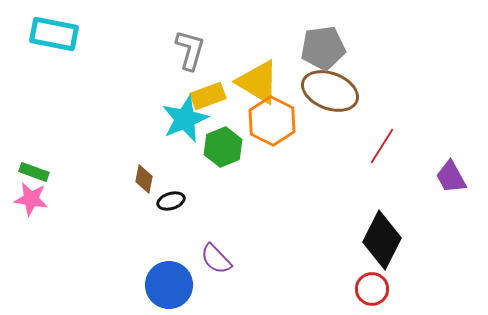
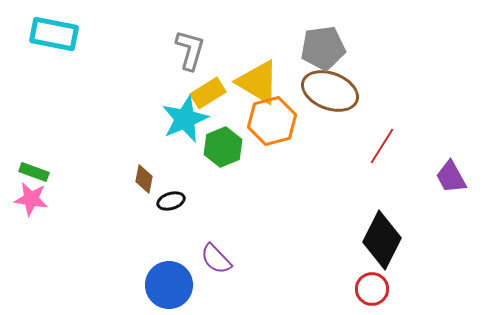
yellow rectangle: moved 3 px up; rotated 12 degrees counterclockwise
orange hexagon: rotated 18 degrees clockwise
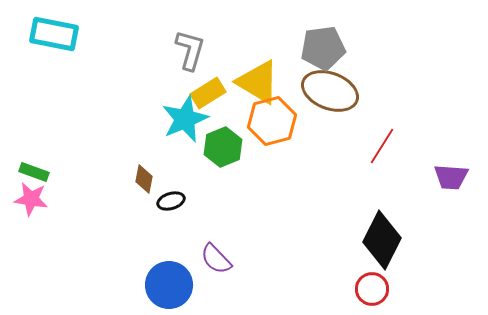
purple trapezoid: rotated 57 degrees counterclockwise
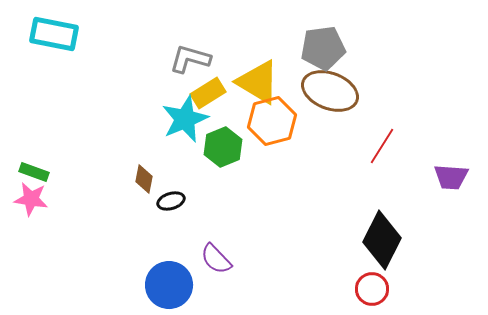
gray L-shape: moved 9 px down; rotated 90 degrees counterclockwise
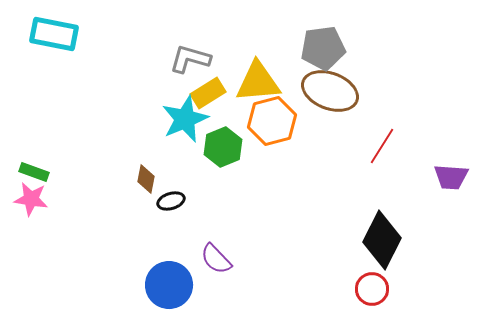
yellow triangle: rotated 36 degrees counterclockwise
brown diamond: moved 2 px right
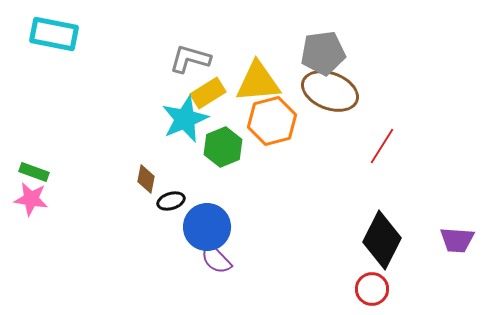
gray pentagon: moved 5 px down
purple trapezoid: moved 6 px right, 63 px down
blue circle: moved 38 px right, 58 px up
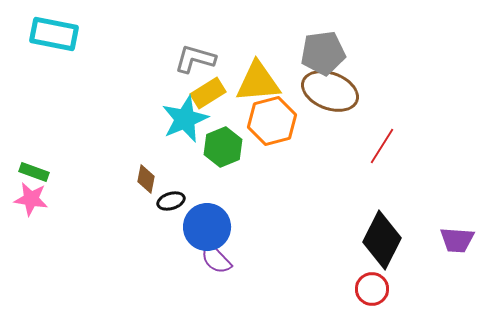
gray L-shape: moved 5 px right
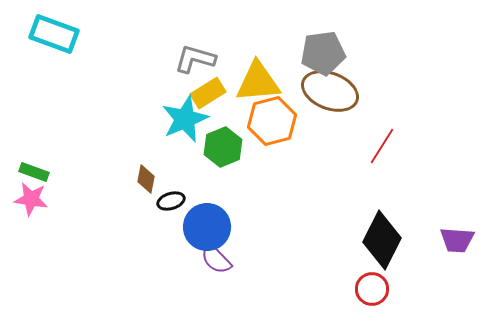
cyan rectangle: rotated 9 degrees clockwise
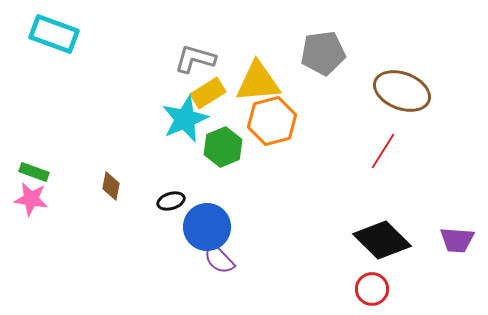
brown ellipse: moved 72 px right
red line: moved 1 px right, 5 px down
brown diamond: moved 35 px left, 7 px down
black diamond: rotated 72 degrees counterclockwise
purple semicircle: moved 3 px right
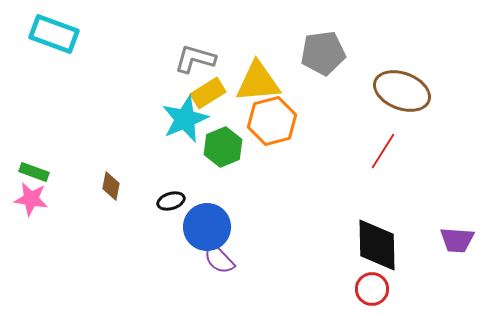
black diamond: moved 5 px left, 5 px down; rotated 44 degrees clockwise
